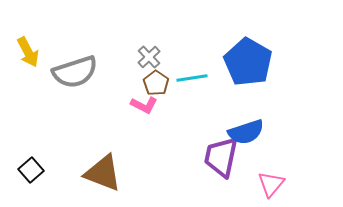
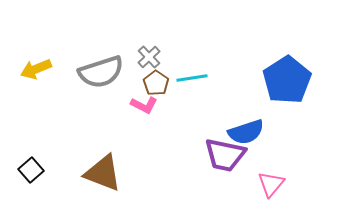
yellow arrow: moved 8 px right, 17 px down; rotated 96 degrees clockwise
blue pentagon: moved 39 px right, 18 px down; rotated 9 degrees clockwise
gray semicircle: moved 26 px right
purple trapezoid: moved 4 px right, 2 px up; rotated 90 degrees counterclockwise
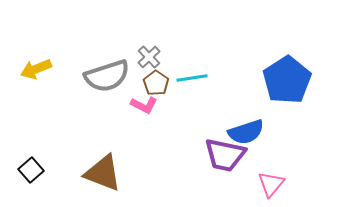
gray semicircle: moved 6 px right, 4 px down
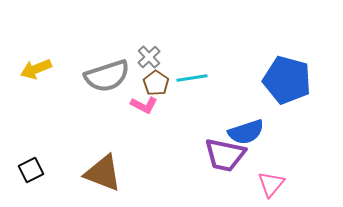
blue pentagon: rotated 24 degrees counterclockwise
black square: rotated 15 degrees clockwise
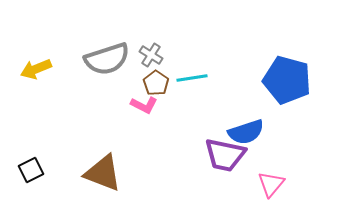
gray cross: moved 2 px right, 2 px up; rotated 15 degrees counterclockwise
gray semicircle: moved 17 px up
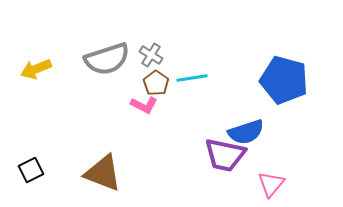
blue pentagon: moved 3 px left
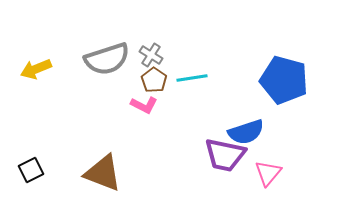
brown pentagon: moved 2 px left, 3 px up
pink triangle: moved 3 px left, 11 px up
